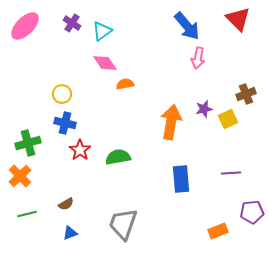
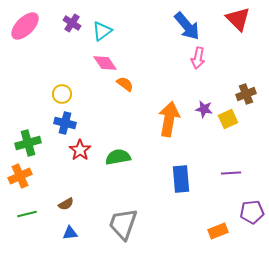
orange semicircle: rotated 48 degrees clockwise
purple star: rotated 24 degrees clockwise
orange arrow: moved 2 px left, 3 px up
orange cross: rotated 20 degrees clockwise
blue triangle: rotated 14 degrees clockwise
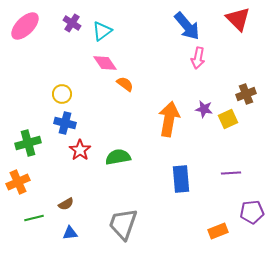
orange cross: moved 2 px left, 6 px down
green line: moved 7 px right, 4 px down
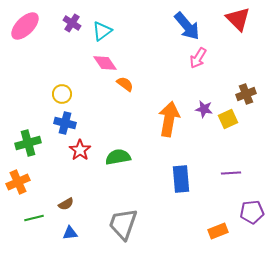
pink arrow: rotated 20 degrees clockwise
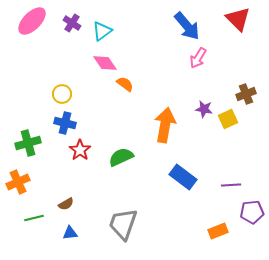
pink ellipse: moved 7 px right, 5 px up
orange arrow: moved 4 px left, 6 px down
green semicircle: moved 3 px right; rotated 15 degrees counterclockwise
purple line: moved 12 px down
blue rectangle: moved 2 px right, 2 px up; rotated 48 degrees counterclockwise
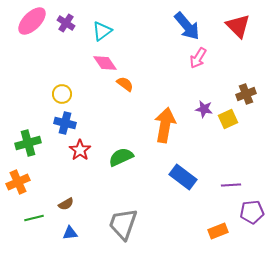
red triangle: moved 7 px down
purple cross: moved 6 px left
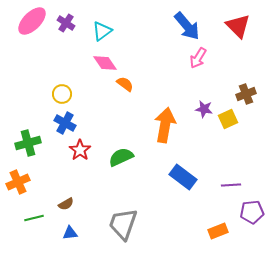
blue cross: rotated 15 degrees clockwise
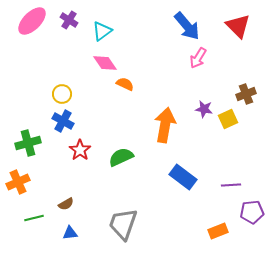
purple cross: moved 3 px right, 3 px up
orange semicircle: rotated 12 degrees counterclockwise
blue cross: moved 2 px left, 2 px up
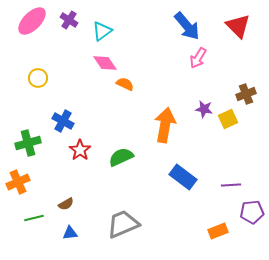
yellow circle: moved 24 px left, 16 px up
gray trapezoid: rotated 48 degrees clockwise
